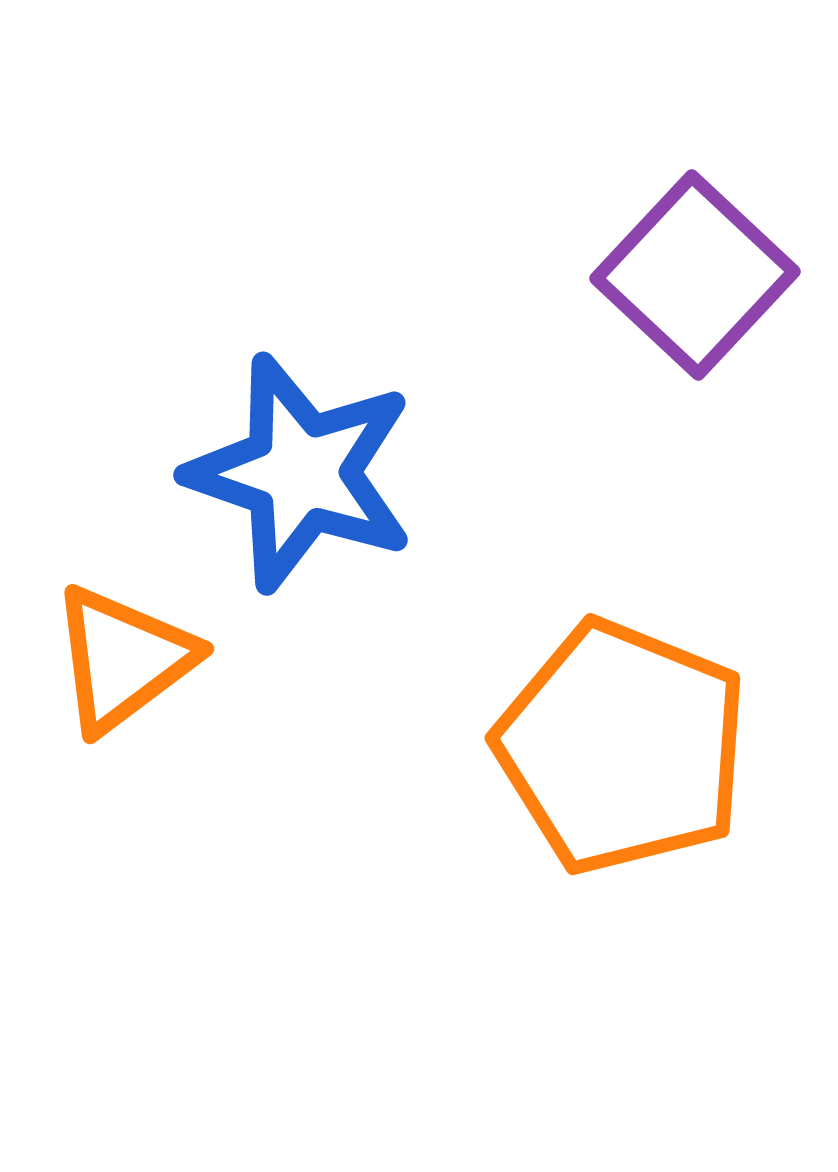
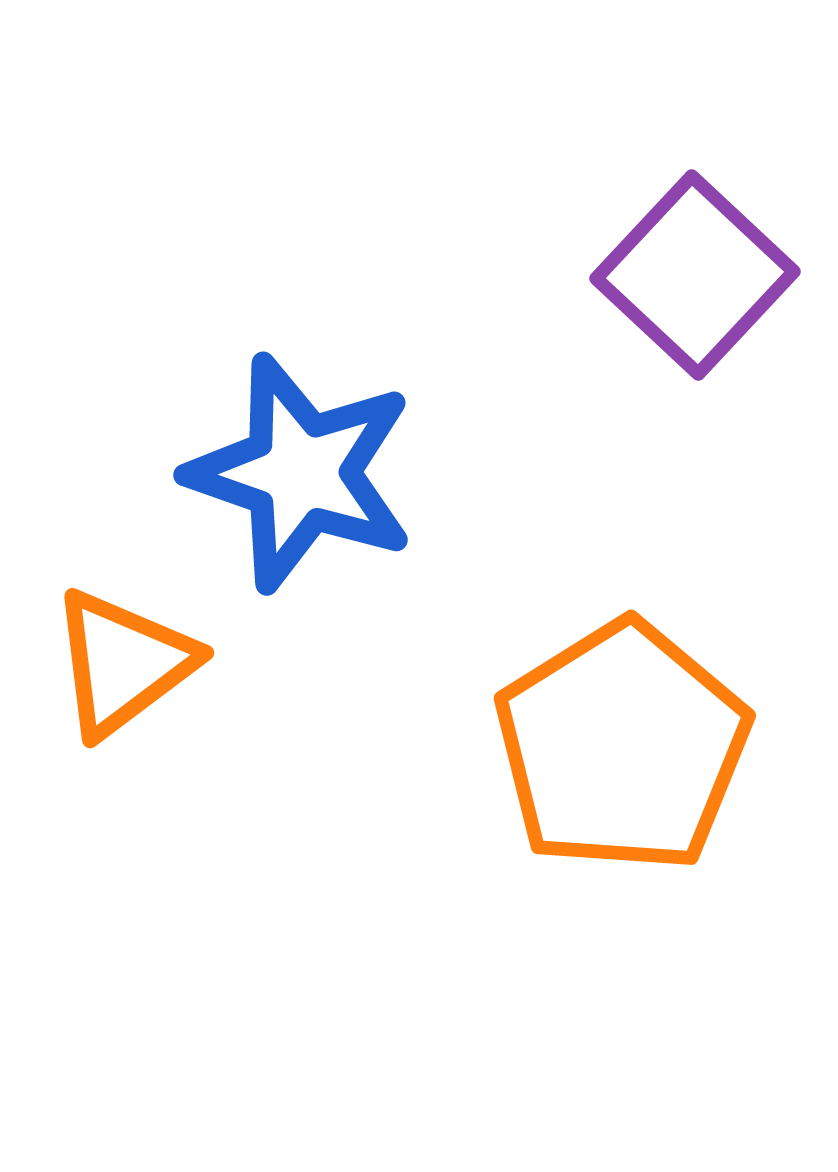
orange triangle: moved 4 px down
orange pentagon: rotated 18 degrees clockwise
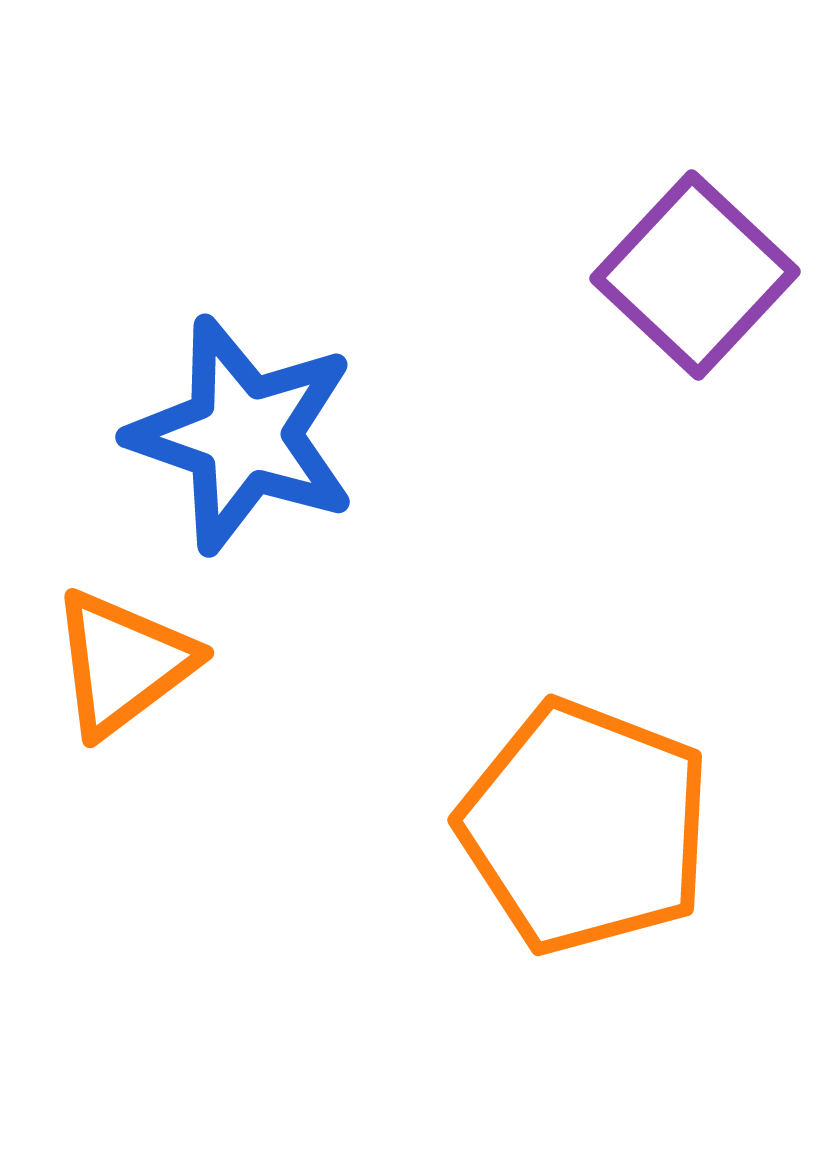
blue star: moved 58 px left, 38 px up
orange pentagon: moved 37 px left, 80 px down; rotated 19 degrees counterclockwise
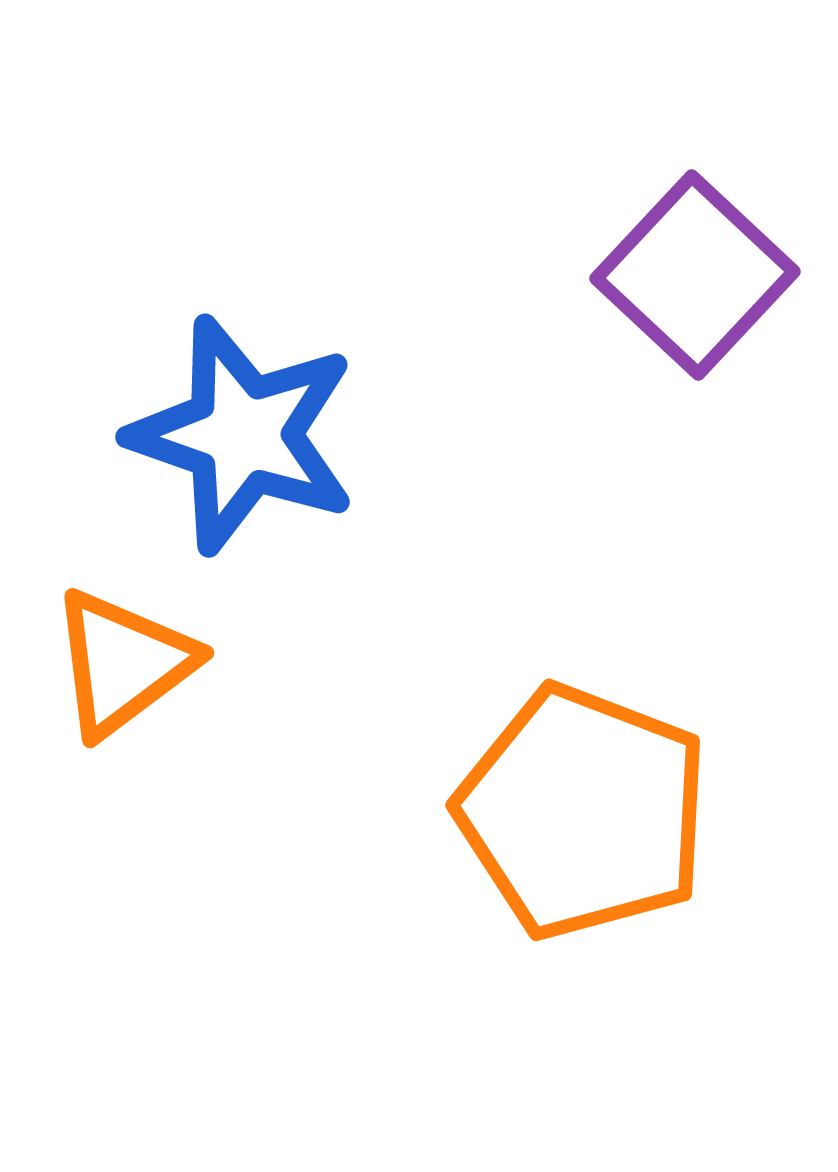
orange pentagon: moved 2 px left, 15 px up
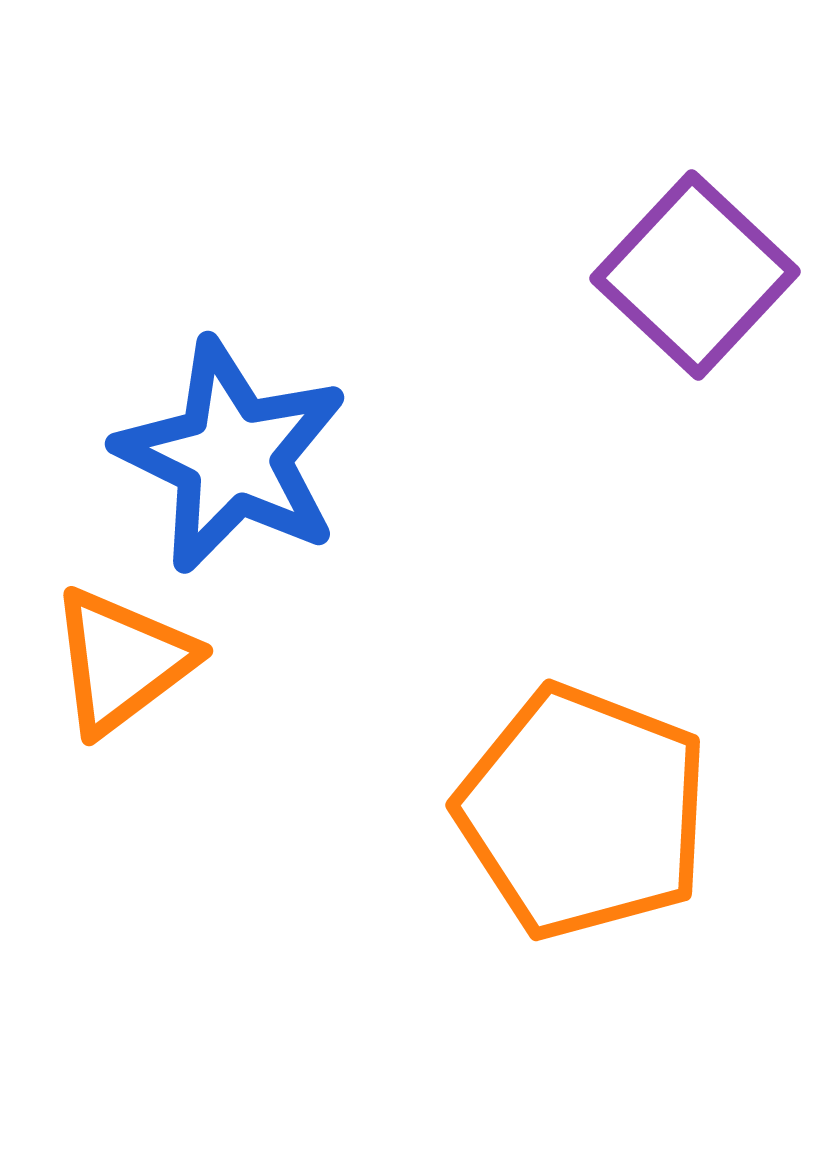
blue star: moved 11 px left, 21 px down; rotated 7 degrees clockwise
orange triangle: moved 1 px left, 2 px up
